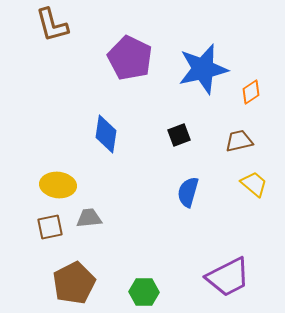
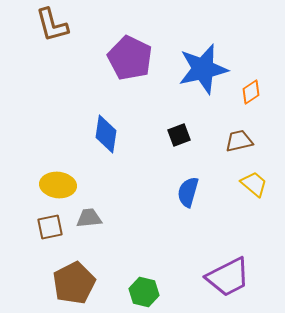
green hexagon: rotated 12 degrees clockwise
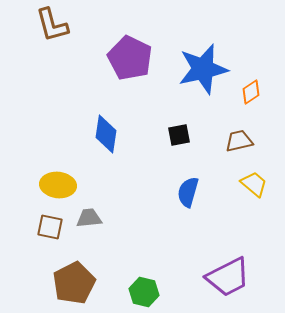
black square: rotated 10 degrees clockwise
brown square: rotated 24 degrees clockwise
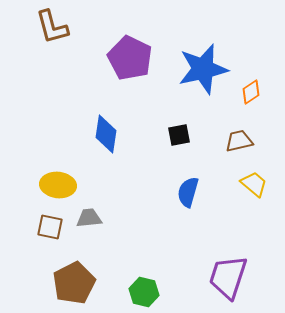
brown L-shape: moved 2 px down
purple trapezoid: rotated 135 degrees clockwise
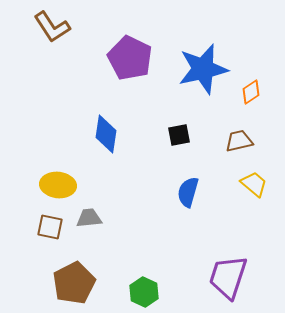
brown L-shape: rotated 18 degrees counterclockwise
green hexagon: rotated 12 degrees clockwise
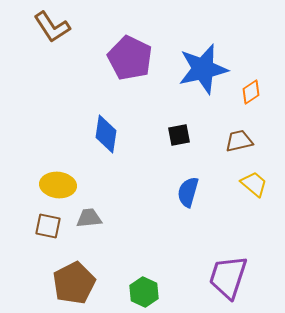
brown square: moved 2 px left, 1 px up
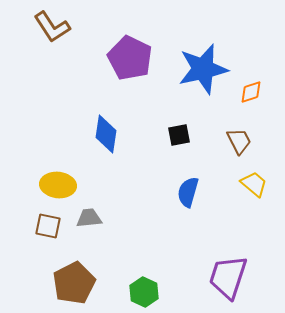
orange diamond: rotated 15 degrees clockwise
brown trapezoid: rotated 76 degrees clockwise
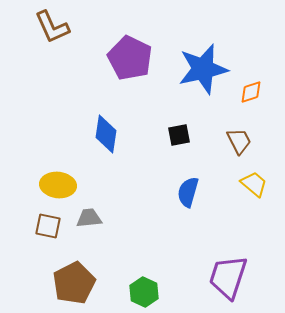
brown L-shape: rotated 9 degrees clockwise
